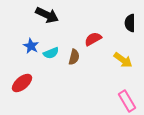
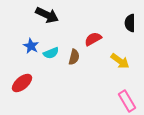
yellow arrow: moved 3 px left, 1 px down
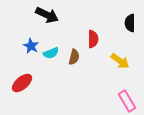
red semicircle: rotated 120 degrees clockwise
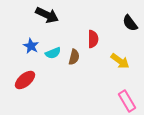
black semicircle: rotated 36 degrees counterclockwise
cyan semicircle: moved 2 px right
red ellipse: moved 3 px right, 3 px up
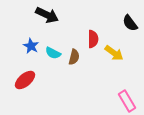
cyan semicircle: rotated 49 degrees clockwise
yellow arrow: moved 6 px left, 8 px up
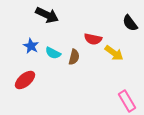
red semicircle: rotated 102 degrees clockwise
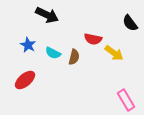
blue star: moved 3 px left, 1 px up
pink rectangle: moved 1 px left, 1 px up
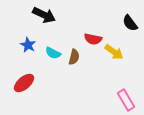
black arrow: moved 3 px left
yellow arrow: moved 1 px up
red ellipse: moved 1 px left, 3 px down
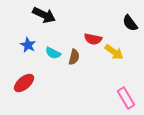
pink rectangle: moved 2 px up
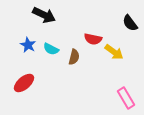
cyan semicircle: moved 2 px left, 4 px up
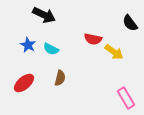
brown semicircle: moved 14 px left, 21 px down
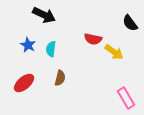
cyan semicircle: rotated 70 degrees clockwise
